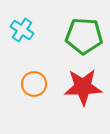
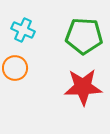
cyan cross: moved 1 px right; rotated 10 degrees counterclockwise
orange circle: moved 19 px left, 16 px up
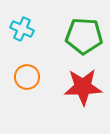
cyan cross: moved 1 px left, 1 px up
orange circle: moved 12 px right, 9 px down
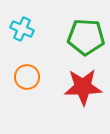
green pentagon: moved 2 px right, 1 px down
